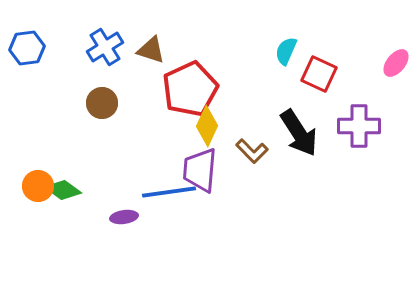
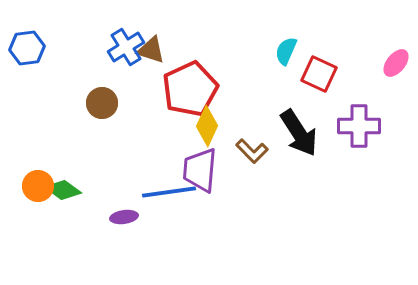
blue cross: moved 21 px right
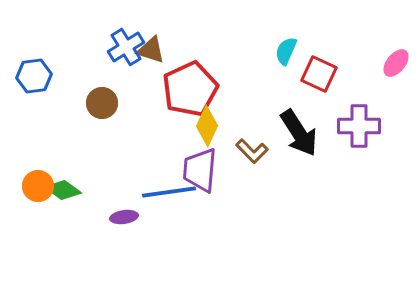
blue hexagon: moved 7 px right, 28 px down
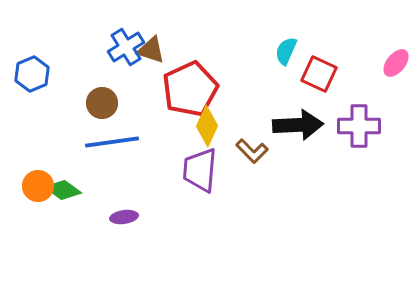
blue hexagon: moved 2 px left, 2 px up; rotated 16 degrees counterclockwise
black arrow: moved 1 px left, 8 px up; rotated 60 degrees counterclockwise
blue line: moved 57 px left, 50 px up
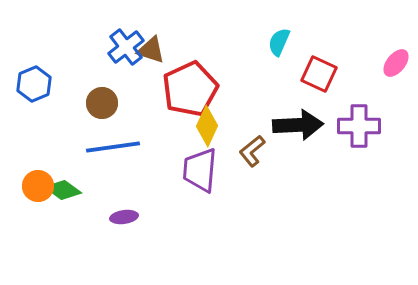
blue cross: rotated 6 degrees counterclockwise
cyan semicircle: moved 7 px left, 9 px up
blue hexagon: moved 2 px right, 10 px down
blue line: moved 1 px right, 5 px down
brown L-shape: rotated 96 degrees clockwise
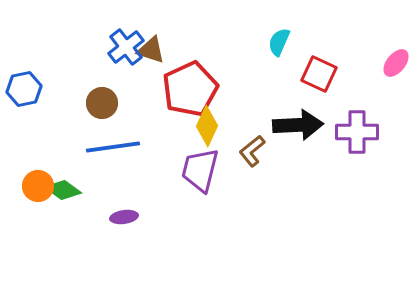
blue hexagon: moved 10 px left, 5 px down; rotated 12 degrees clockwise
purple cross: moved 2 px left, 6 px down
purple trapezoid: rotated 9 degrees clockwise
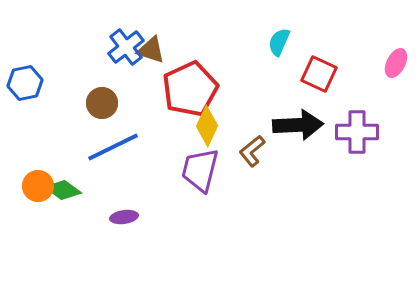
pink ellipse: rotated 12 degrees counterclockwise
blue hexagon: moved 1 px right, 6 px up
blue line: rotated 18 degrees counterclockwise
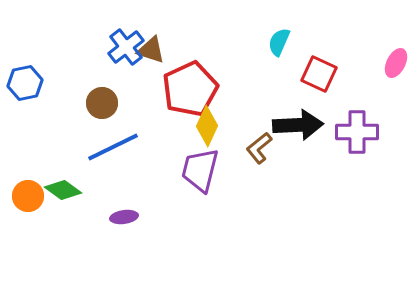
brown L-shape: moved 7 px right, 3 px up
orange circle: moved 10 px left, 10 px down
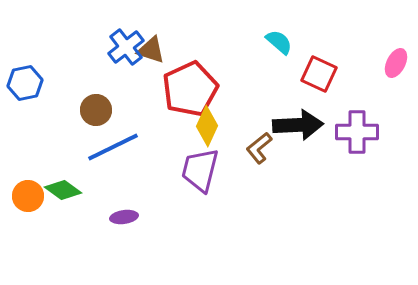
cyan semicircle: rotated 108 degrees clockwise
brown circle: moved 6 px left, 7 px down
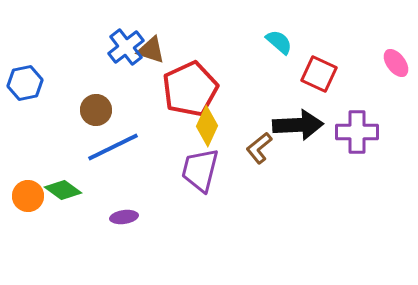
pink ellipse: rotated 64 degrees counterclockwise
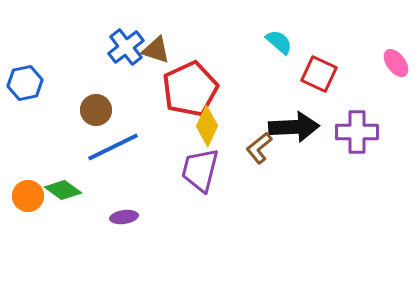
brown triangle: moved 5 px right
black arrow: moved 4 px left, 2 px down
